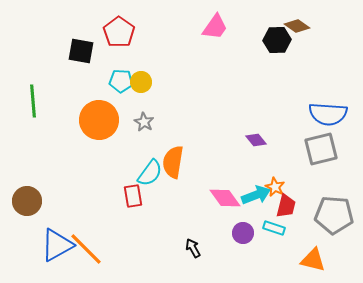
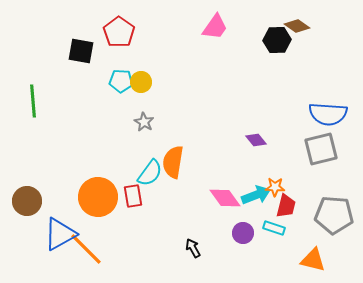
orange circle: moved 1 px left, 77 px down
orange star: rotated 24 degrees counterclockwise
blue triangle: moved 3 px right, 11 px up
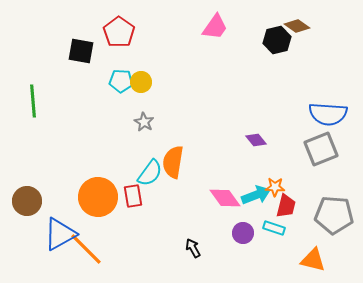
black hexagon: rotated 12 degrees counterclockwise
gray square: rotated 8 degrees counterclockwise
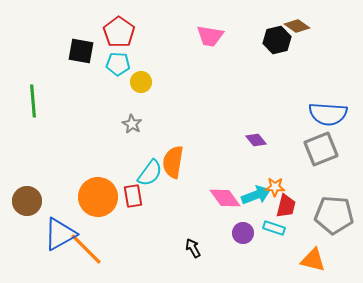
pink trapezoid: moved 5 px left, 9 px down; rotated 64 degrees clockwise
cyan pentagon: moved 3 px left, 17 px up
gray star: moved 12 px left, 2 px down
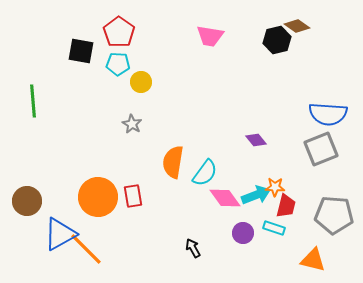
cyan semicircle: moved 55 px right
